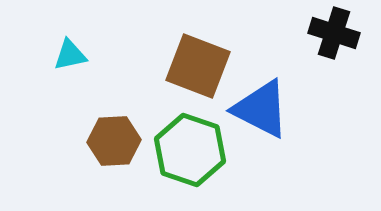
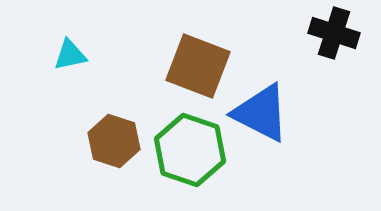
blue triangle: moved 4 px down
brown hexagon: rotated 21 degrees clockwise
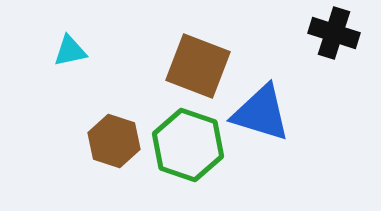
cyan triangle: moved 4 px up
blue triangle: rotated 10 degrees counterclockwise
green hexagon: moved 2 px left, 5 px up
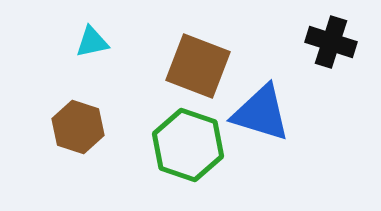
black cross: moved 3 px left, 9 px down
cyan triangle: moved 22 px right, 9 px up
brown hexagon: moved 36 px left, 14 px up
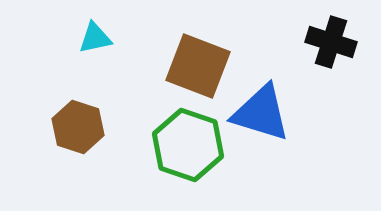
cyan triangle: moved 3 px right, 4 px up
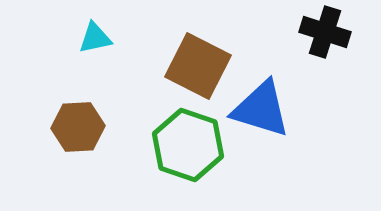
black cross: moved 6 px left, 10 px up
brown square: rotated 6 degrees clockwise
blue triangle: moved 4 px up
brown hexagon: rotated 21 degrees counterclockwise
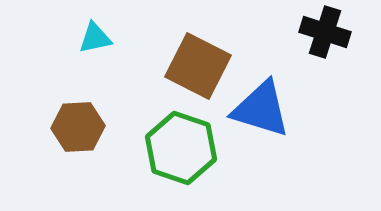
green hexagon: moved 7 px left, 3 px down
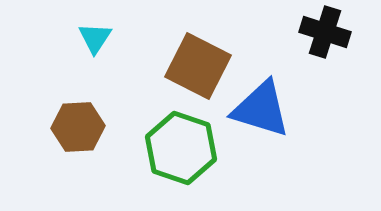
cyan triangle: rotated 45 degrees counterclockwise
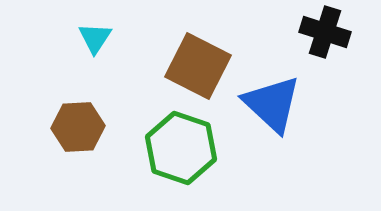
blue triangle: moved 11 px right, 5 px up; rotated 26 degrees clockwise
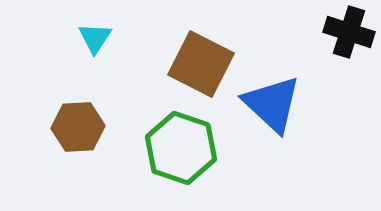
black cross: moved 24 px right
brown square: moved 3 px right, 2 px up
